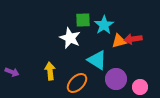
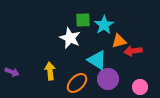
red arrow: moved 12 px down
purple circle: moved 8 px left
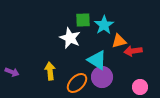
purple circle: moved 6 px left, 2 px up
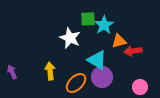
green square: moved 5 px right, 1 px up
purple arrow: rotated 136 degrees counterclockwise
orange ellipse: moved 1 px left
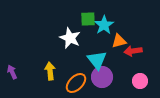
cyan triangle: rotated 20 degrees clockwise
pink circle: moved 6 px up
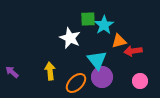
purple arrow: rotated 24 degrees counterclockwise
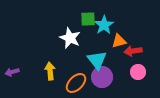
purple arrow: rotated 56 degrees counterclockwise
pink circle: moved 2 px left, 9 px up
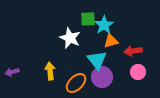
orange triangle: moved 8 px left
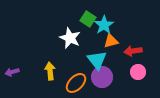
green square: rotated 35 degrees clockwise
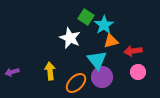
green square: moved 2 px left, 2 px up
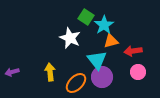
yellow arrow: moved 1 px down
